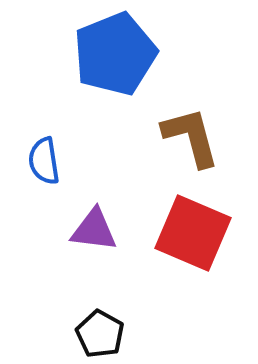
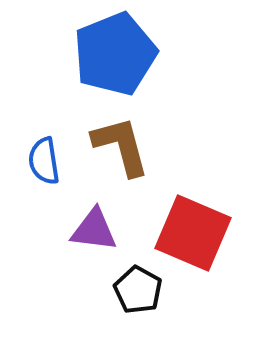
brown L-shape: moved 70 px left, 9 px down
black pentagon: moved 38 px right, 44 px up
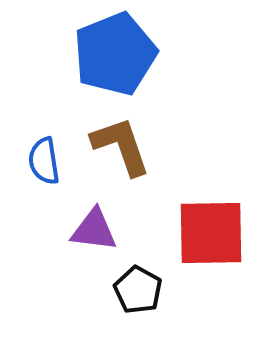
brown L-shape: rotated 4 degrees counterclockwise
red square: moved 18 px right; rotated 24 degrees counterclockwise
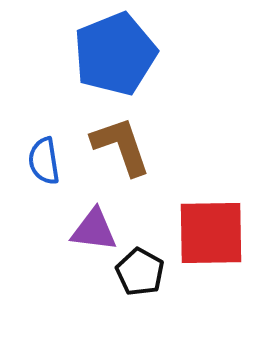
black pentagon: moved 2 px right, 18 px up
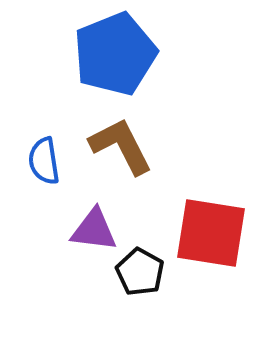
brown L-shape: rotated 8 degrees counterclockwise
red square: rotated 10 degrees clockwise
